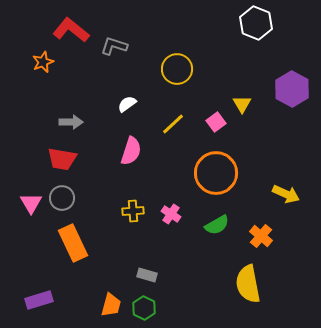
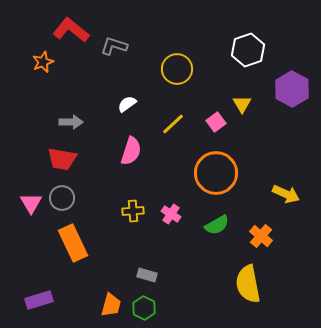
white hexagon: moved 8 px left, 27 px down; rotated 20 degrees clockwise
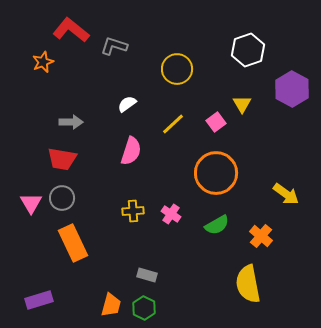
yellow arrow: rotated 12 degrees clockwise
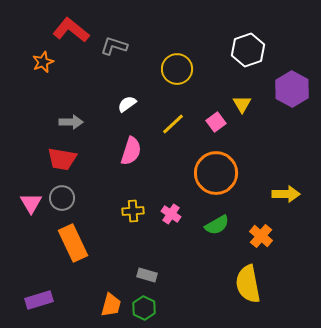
yellow arrow: rotated 36 degrees counterclockwise
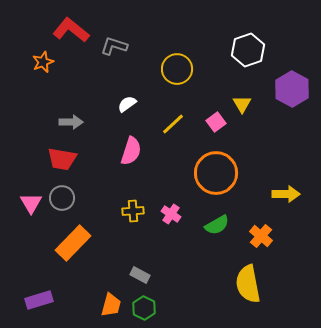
orange rectangle: rotated 69 degrees clockwise
gray rectangle: moved 7 px left; rotated 12 degrees clockwise
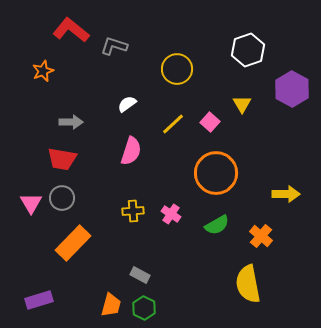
orange star: moved 9 px down
pink square: moved 6 px left; rotated 12 degrees counterclockwise
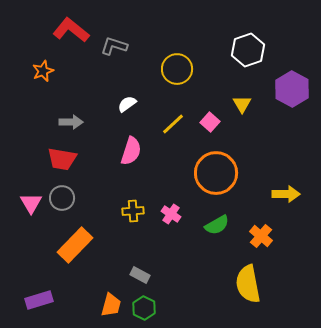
orange rectangle: moved 2 px right, 2 px down
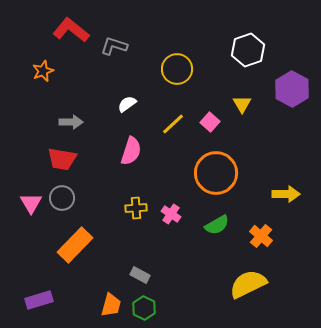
yellow cross: moved 3 px right, 3 px up
yellow semicircle: rotated 75 degrees clockwise
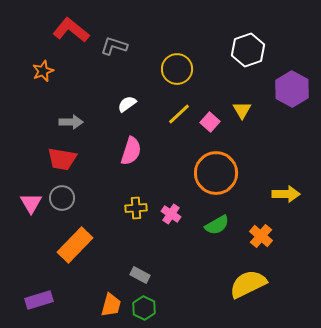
yellow triangle: moved 6 px down
yellow line: moved 6 px right, 10 px up
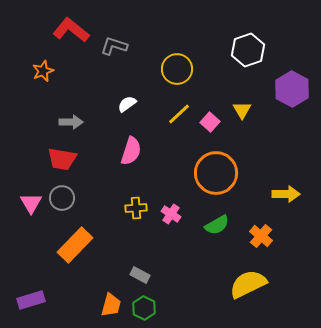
purple rectangle: moved 8 px left
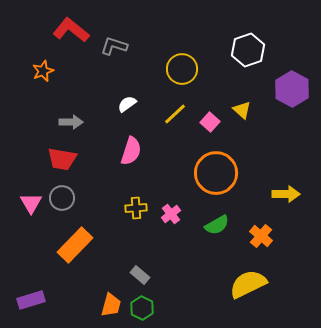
yellow circle: moved 5 px right
yellow triangle: rotated 18 degrees counterclockwise
yellow line: moved 4 px left
pink cross: rotated 18 degrees clockwise
gray rectangle: rotated 12 degrees clockwise
green hexagon: moved 2 px left
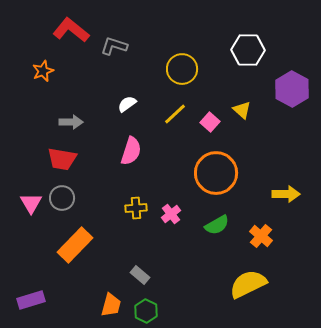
white hexagon: rotated 20 degrees clockwise
green hexagon: moved 4 px right, 3 px down
